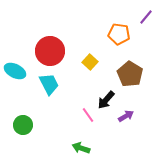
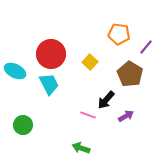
purple line: moved 30 px down
red circle: moved 1 px right, 3 px down
pink line: rotated 35 degrees counterclockwise
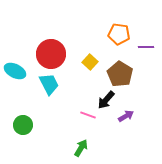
purple line: rotated 49 degrees clockwise
brown pentagon: moved 10 px left
green arrow: rotated 102 degrees clockwise
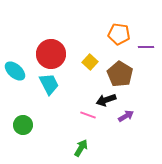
cyan ellipse: rotated 15 degrees clockwise
black arrow: rotated 30 degrees clockwise
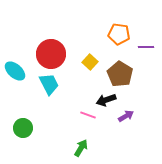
green circle: moved 3 px down
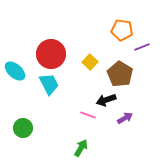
orange pentagon: moved 3 px right, 4 px up
purple line: moved 4 px left; rotated 21 degrees counterclockwise
purple arrow: moved 1 px left, 2 px down
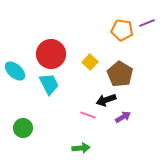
purple line: moved 5 px right, 24 px up
purple arrow: moved 2 px left, 1 px up
green arrow: rotated 54 degrees clockwise
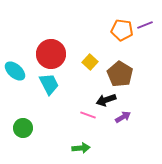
purple line: moved 2 px left, 2 px down
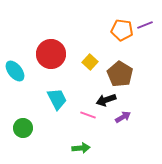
cyan ellipse: rotated 10 degrees clockwise
cyan trapezoid: moved 8 px right, 15 px down
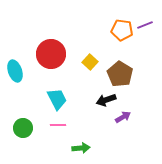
cyan ellipse: rotated 20 degrees clockwise
pink line: moved 30 px left, 10 px down; rotated 21 degrees counterclockwise
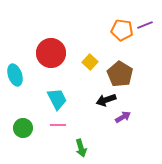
red circle: moved 1 px up
cyan ellipse: moved 4 px down
green arrow: rotated 78 degrees clockwise
